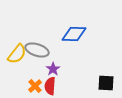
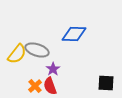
red semicircle: rotated 24 degrees counterclockwise
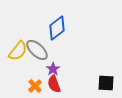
blue diamond: moved 17 px left, 6 px up; rotated 40 degrees counterclockwise
gray ellipse: rotated 25 degrees clockwise
yellow semicircle: moved 1 px right, 3 px up
red semicircle: moved 4 px right, 2 px up
